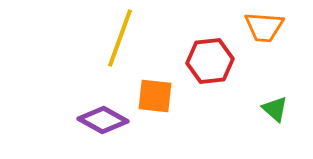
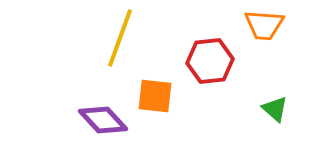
orange trapezoid: moved 2 px up
purple diamond: rotated 18 degrees clockwise
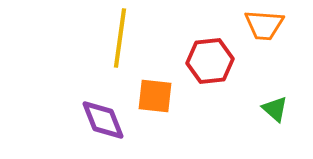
yellow line: rotated 12 degrees counterclockwise
purple diamond: rotated 21 degrees clockwise
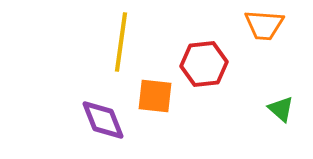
yellow line: moved 1 px right, 4 px down
red hexagon: moved 6 px left, 3 px down
green triangle: moved 6 px right
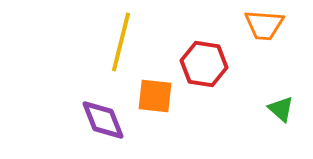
yellow line: rotated 6 degrees clockwise
red hexagon: rotated 15 degrees clockwise
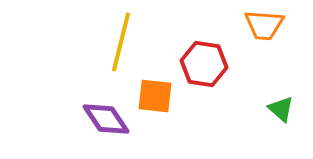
purple diamond: moved 3 px right, 1 px up; rotated 12 degrees counterclockwise
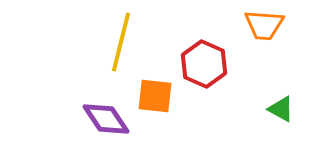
red hexagon: rotated 15 degrees clockwise
green triangle: rotated 12 degrees counterclockwise
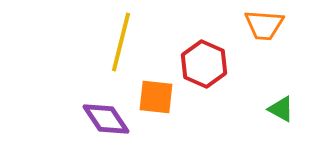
orange square: moved 1 px right, 1 px down
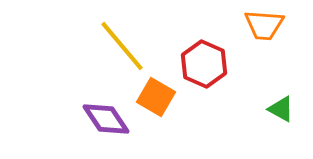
yellow line: moved 1 px right, 4 px down; rotated 54 degrees counterclockwise
orange square: rotated 24 degrees clockwise
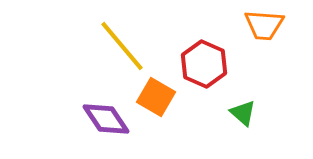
green triangle: moved 38 px left, 4 px down; rotated 12 degrees clockwise
